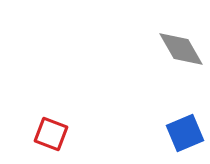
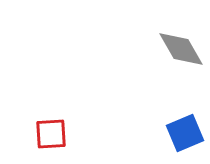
red square: rotated 24 degrees counterclockwise
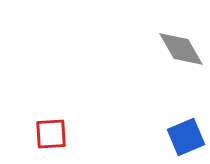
blue square: moved 1 px right, 4 px down
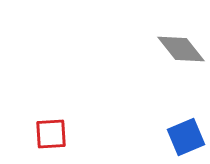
gray diamond: rotated 9 degrees counterclockwise
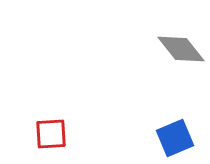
blue square: moved 11 px left, 1 px down
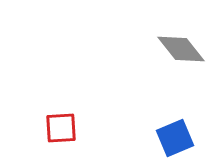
red square: moved 10 px right, 6 px up
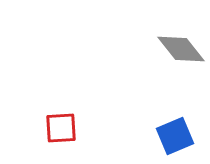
blue square: moved 2 px up
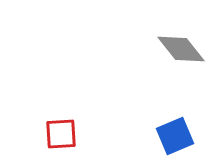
red square: moved 6 px down
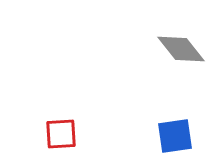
blue square: rotated 15 degrees clockwise
